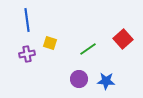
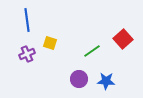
green line: moved 4 px right, 2 px down
purple cross: rotated 14 degrees counterclockwise
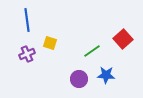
blue star: moved 6 px up
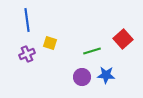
green line: rotated 18 degrees clockwise
purple circle: moved 3 px right, 2 px up
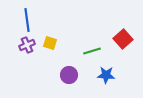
purple cross: moved 9 px up
purple circle: moved 13 px left, 2 px up
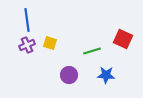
red square: rotated 24 degrees counterclockwise
